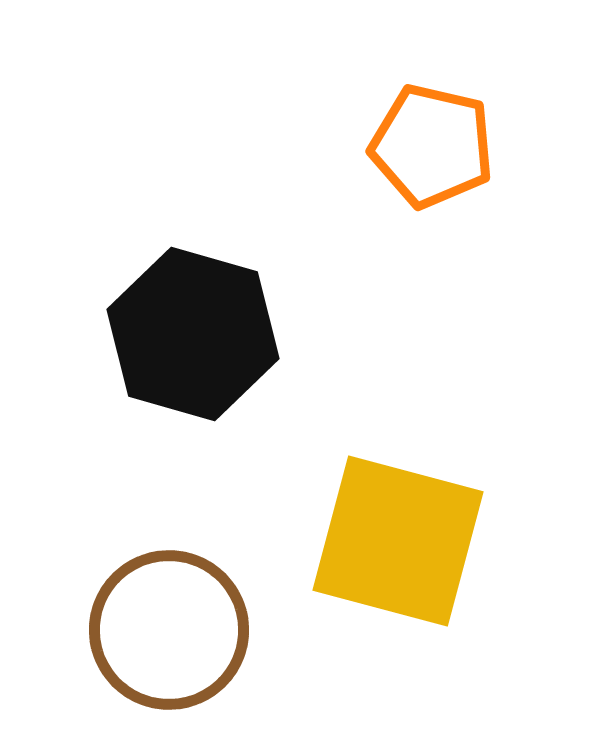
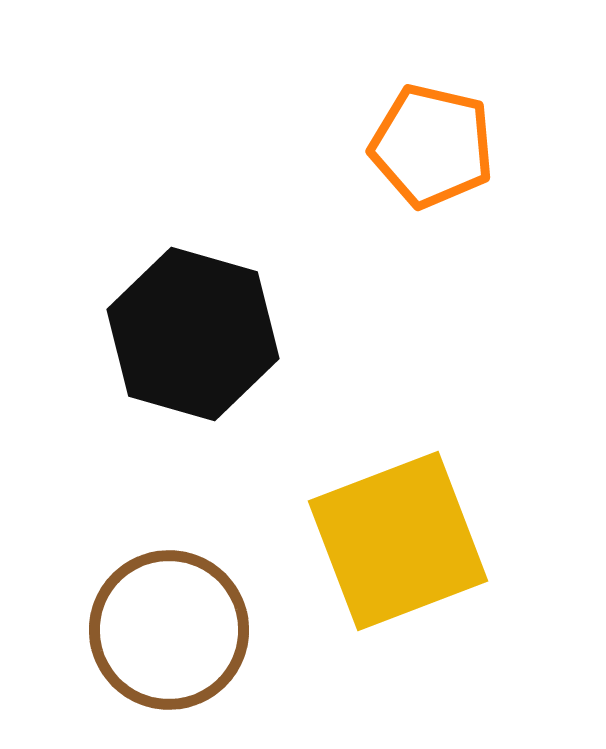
yellow square: rotated 36 degrees counterclockwise
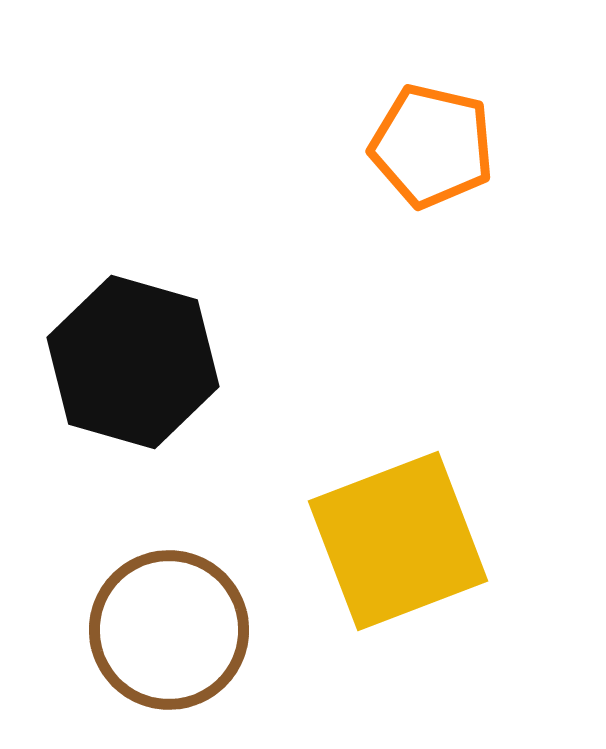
black hexagon: moved 60 px left, 28 px down
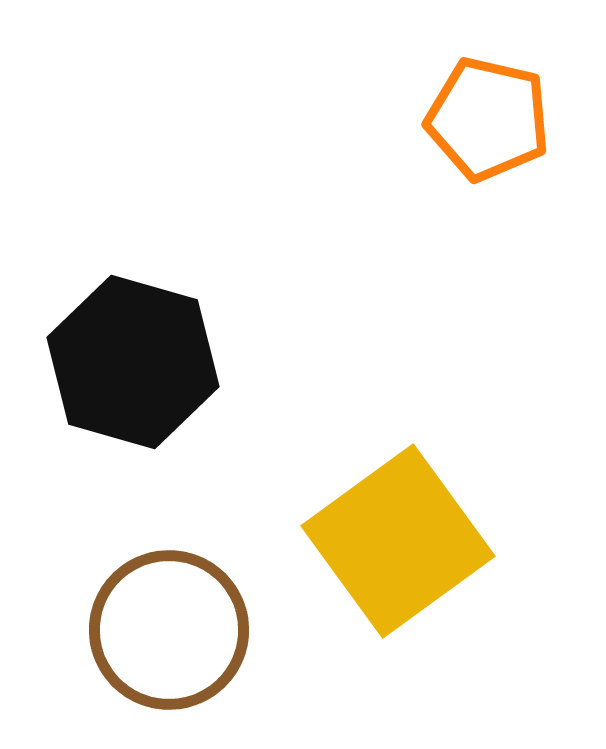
orange pentagon: moved 56 px right, 27 px up
yellow square: rotated 15 degrees counterclockwise
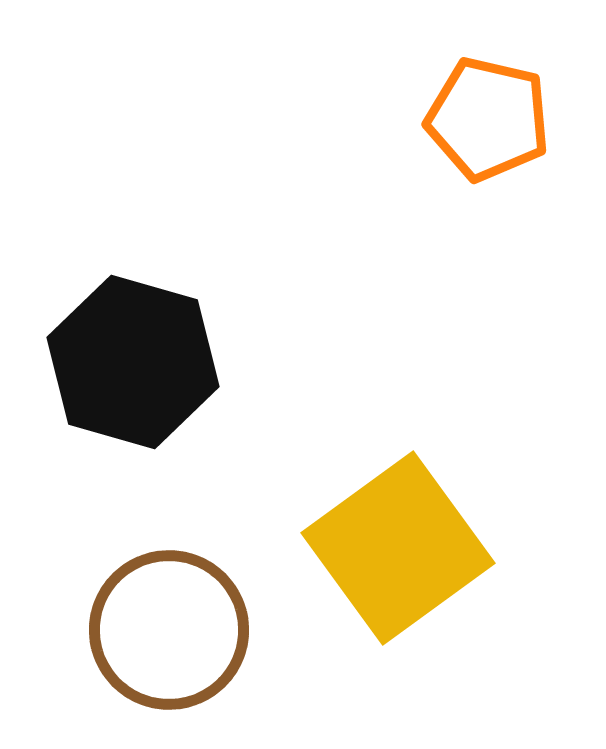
yellow square: moved 7 px down
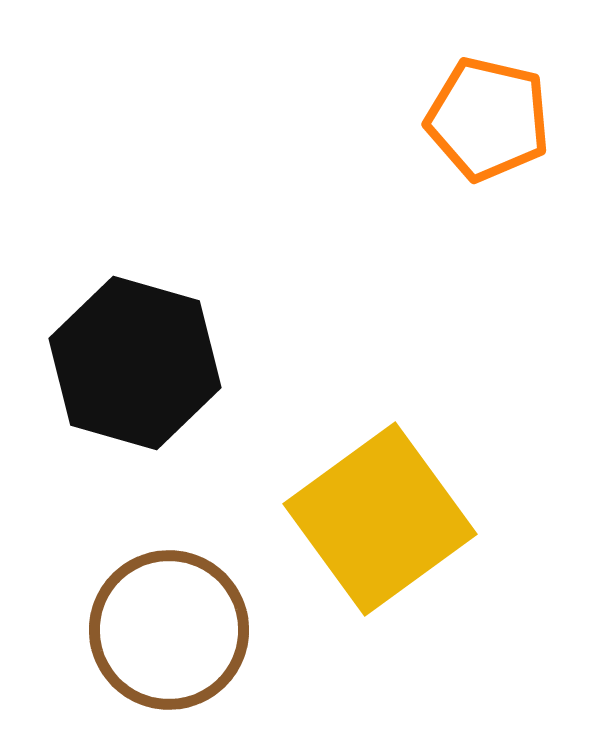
black hexagon: moved 2 px right, 1 px down
yellow square: moved 18 px left, 29 px up
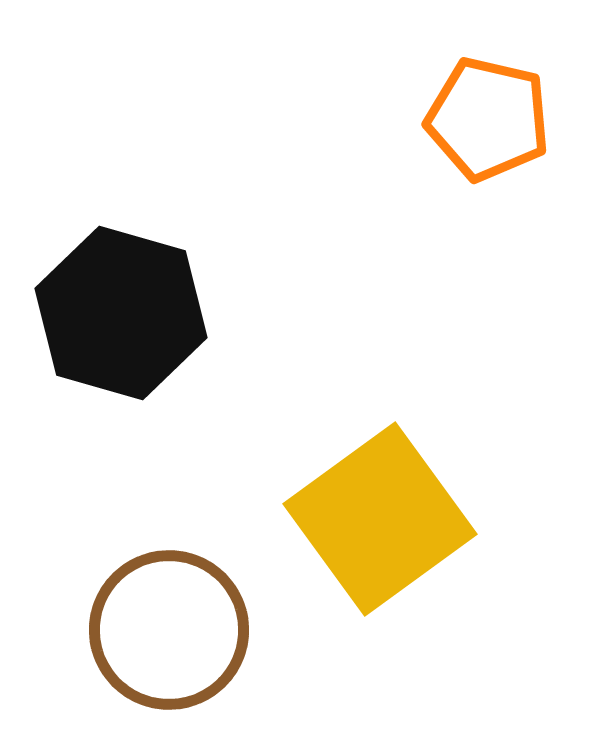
black hexagon: moved 14 px left, 50 px up
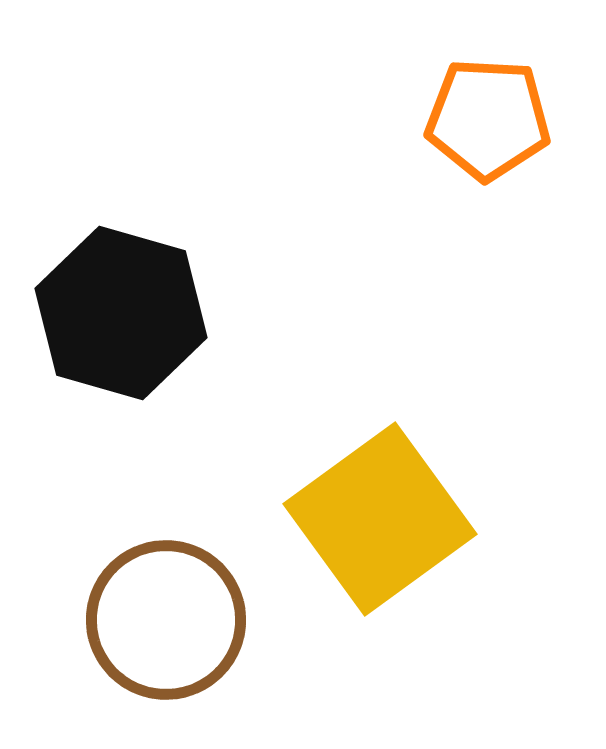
orange pentagon: rotated 10 degrees counterclockwise
brown circle: moved 3 px left, 10 px up
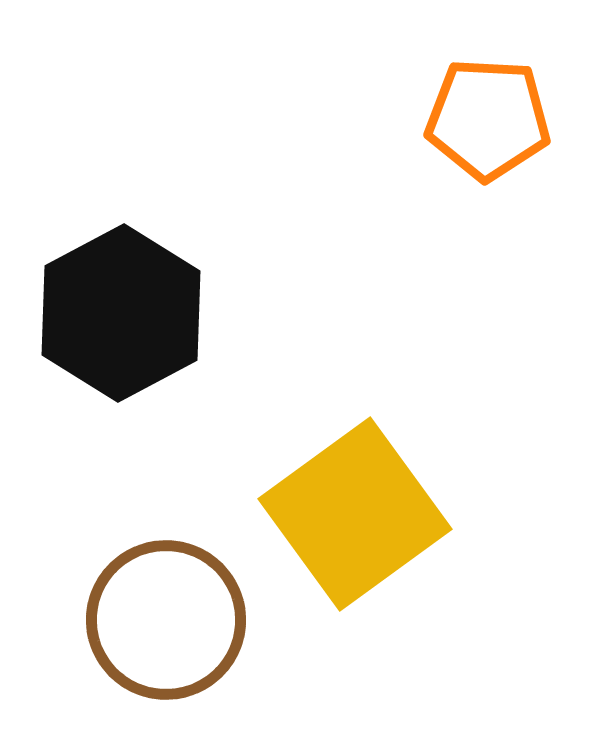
black hexagon: rotated 16 degrees clockwise
yellow square: moved 25 px left, 5 px up
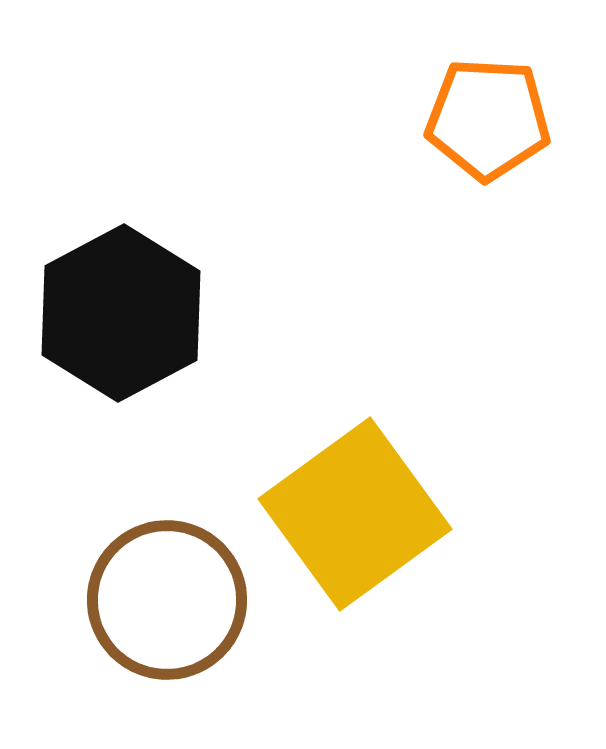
brown circle: moved 1 px right, 20 px up
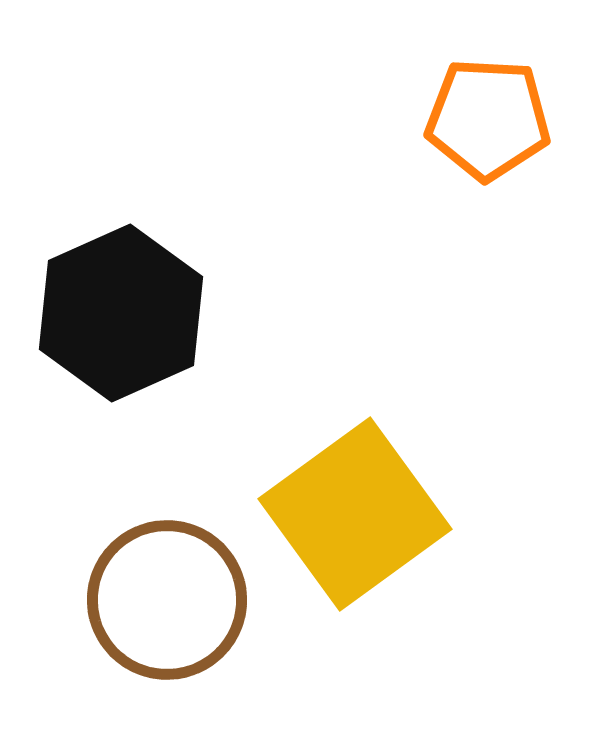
black hexagon: rotated 4 degrees clockwise
